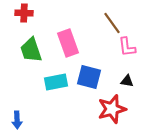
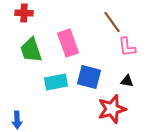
brown line: moved 1 px up
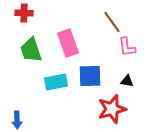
blue square: moved 1 px right, 1 px up; rotated 15 degrees counterclockwise
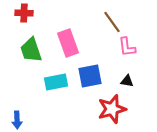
blue square: rotated 10 degrees counterclockwise
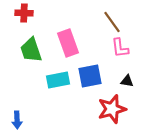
pink L-shape: moved 7 px left, 1 px down
cyan rectangle: moved 2 px right, 2 px up
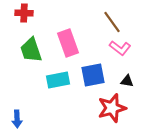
pink L-shape: rotated 45 degrees counterclockwise
blue square: moved 3 px right, 1 px up
red star: moved 1 px up
blue arrow: moved 1 px up
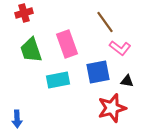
red cross: rotated 18 degrees counterclockwise
brown line: moved 7 px left
pink rectangle: moved 1 px left, 1 px down
blue square: moved 5 px right, 3 px up
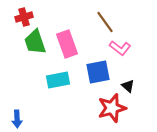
red cross: moved 4 px down
green trapezoid: moved 4 px right, 8 px up
black triangle: moved 1 px right, 5 px down; rotated 32 degrees clockwise
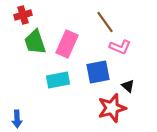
red cross: moved 1 px left, 2 px up
pink rectangle: rotated 44 degrees clockwise
pink L-shape: moved 1 px up; rotated 15 degrees counterclockwise
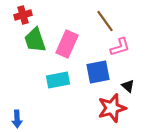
brown line: moved 1 px up
green trapezoid: moved 2 px up
pink L-shape: rotated 40 degrees counterclockwise
